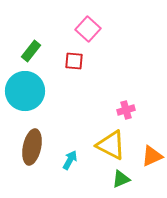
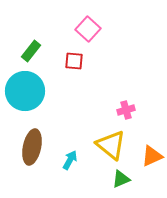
yellow triangle: rotated 12 degrees clockwise
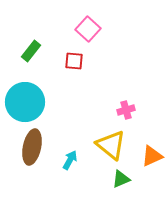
cyan circle: moved 11 px down
